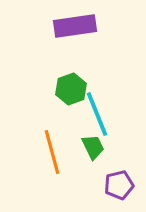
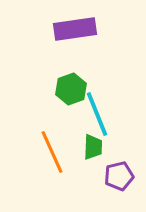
purple rectangle: moved 3 px down
green trapezoid: rotated 28 degrees clockwise
orange line: rotated 9 degrees counterclockwise
purple pentagon: moved 9 px up
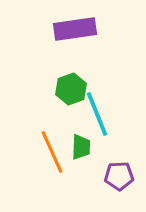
green trapezoid: moved 12 px left
purple pentagon: rotated 12 degrees clockwise
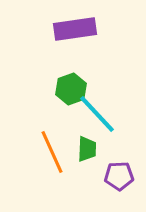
cyan line: rotated 21 degrees counterclockwise
green trapezoid: moved 6 px right, 2 px down
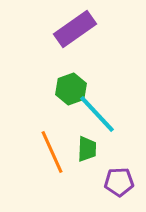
purple rectangle: rotated 27 degrees counterclockwise
purple pentagon: moved 6 px down
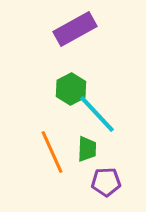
purple rectangle: rotated 6 degrees clockwise
green hexagon: rotated 8 degrees counterclockwise
purple pentagon: moved 13 px left
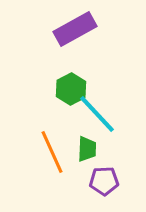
purple pentagon: moved 2 px left, 1 px up
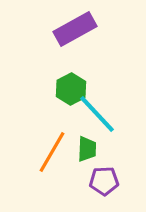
orange line: rotated 54 degrees clockwise
